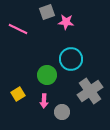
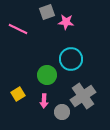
gray cross: moved 7 px left, 5 px down
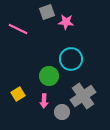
green circle: moved 2 px right, 1 px down
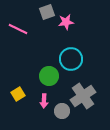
pink star: rotated 14 degrees counterclockwise
gray circle: moved 1 px up
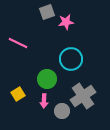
pink line: moved 14 px down
green circle: moved 2 px left, 3 px down
